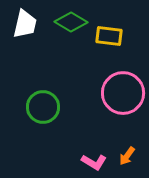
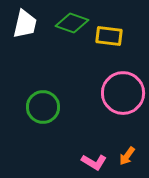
green diamond: moved 1 px right, 1 px down; rotated 12 degrees counterclockwise
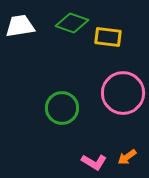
white trapezoid: moved 5 px left, 2 px down; rotated 112 degrees counterclockwise
yellow rectangle: moved 1 px left, 1 px down
green circle: moved 19 px right, 1 px down
orange arrow: moved 1 px down; rotated 18 degrees clockwise
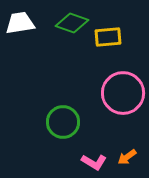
white trapezoid: moved 3 px up
yellow rectangle: rotated 12 degrees counterclockwise
green circle: moved 1 px right, 14 px down
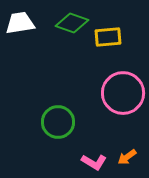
green circle: moved 5 px left
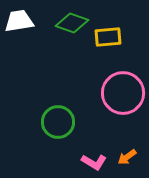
white trapezoid: moved 1 px left, 2 px up
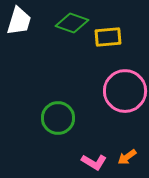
white trapezoid: rotated 116 degrees clockwise
pink circle: moved 2 px right, 2 px up
green circle: moved 4 px up
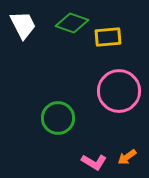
white trapezoid: moved 4 px right, 4 px down; rotated 44 degrees counterclockwise
pink circle: moved 6 px left
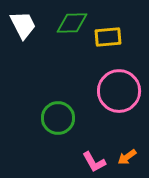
green diamond: rotated 20 degrees counterclockwise
pink L-shape: rotated 30 degrees clockwise
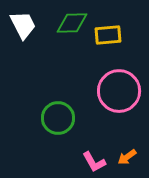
yellow rectangle: moved 2 px up
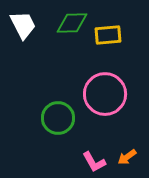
pink circle: moved 14 px left, 3 px down
